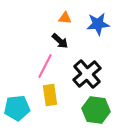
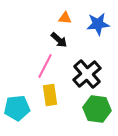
black arrow: moved 1 px left, 1 px up
green hexagon: moved 1 px right, 1 px up
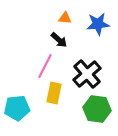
yellow rectangle: moved 4 px right, 2 px up; rotated 20 degrees clockwise
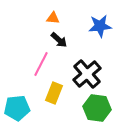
orange triangle: moved 12 px left
blue star: moved 2 px right, 2 px down
pink line: moved 4 px left, 2 px up
yellow rectangle: rotated 10 degrees clockwise
green hexagon: moved 1 px up
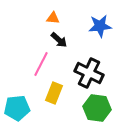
black cross: moved 2 px right, 1 px up; rotated 24 degrees counterclockwise
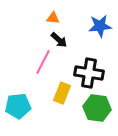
pink line: moved 2 px right, 2 px up
black cross: rotated 16 degrees counterclockwise
yellow rectangle: moved 8 px right
cyan pentagon: moved 1 px right, 2 px up
